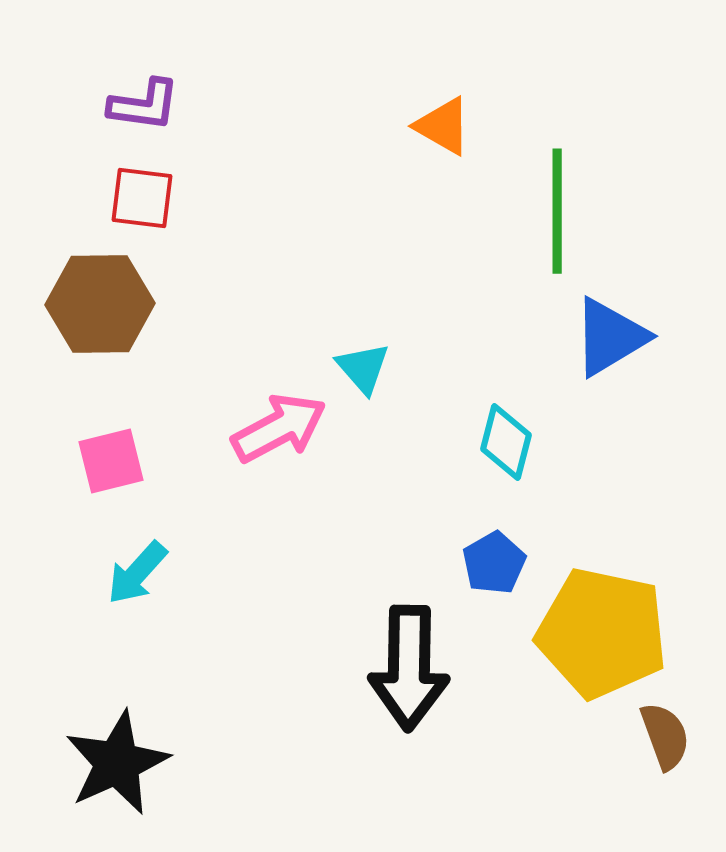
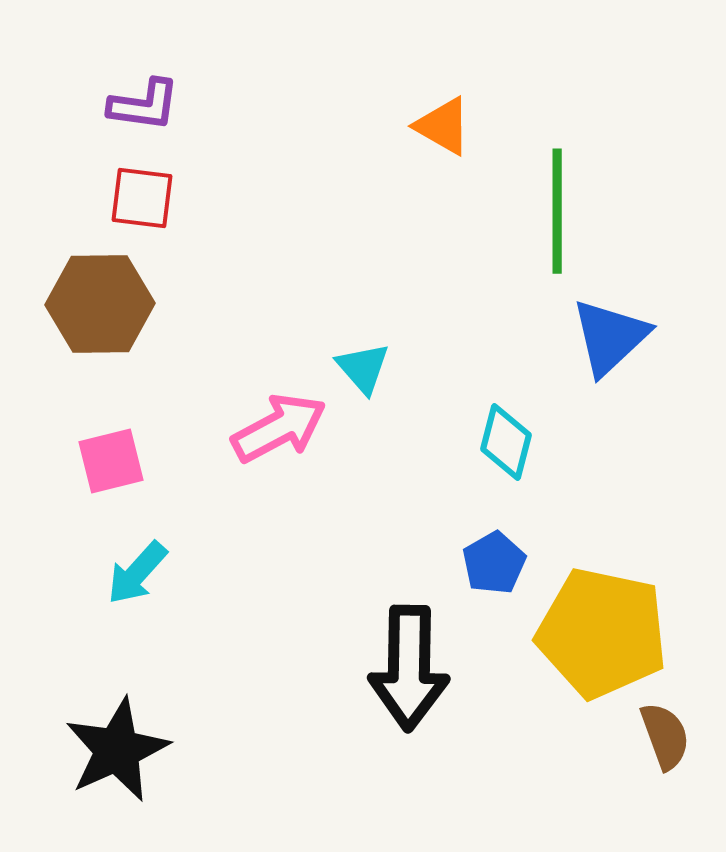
blue triangle: rotated 12 degrees counterclockwise
black star: moved 13 px up
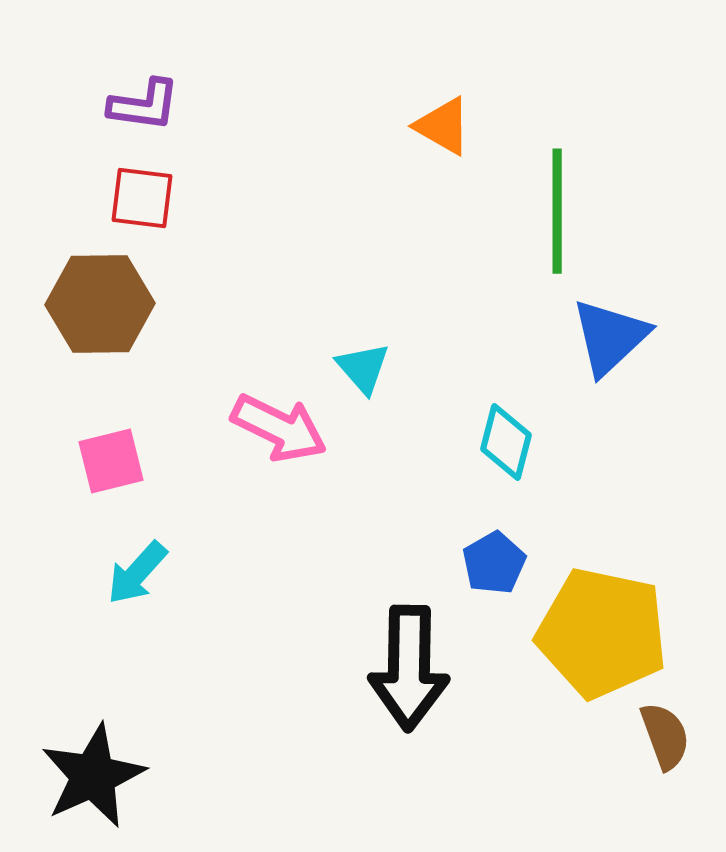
pink arrow: rotated 54 degrees clockwise
black star: moved 24 px left, 26 px down
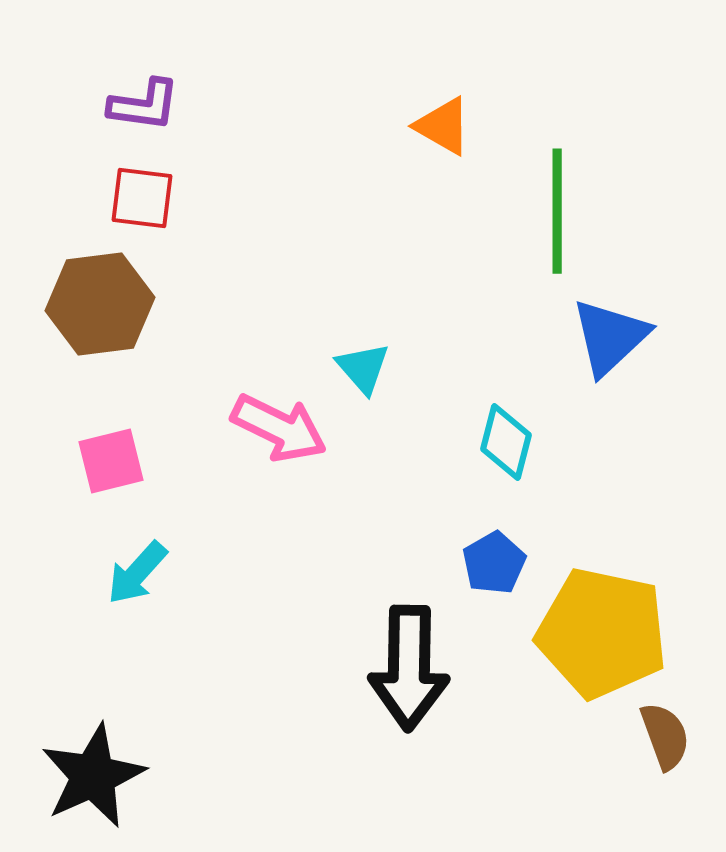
brown hexagon: rotated 6 degrees counterclockwise
